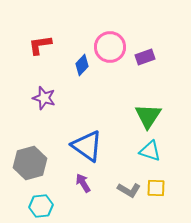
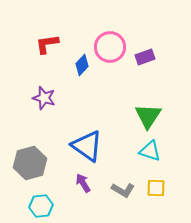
red L-shape: moved 7 px right, 1 px up
gray L-shape: moved 6 px left
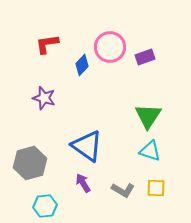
cyan hexagon: moved 4 px right
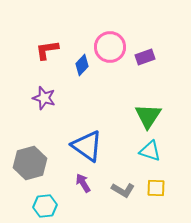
red L-shape: moved 6 px down
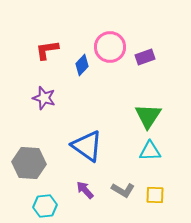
cyan triangle: rotated 20 degrees counterclockwise
gray hexagon: moved 1 px left; rotated 20 degrees clockwise
purple arrow: moved 2 px right, 7 px down; rotated 12 degrees counterclockwise
yellow square: moved 1 px left, 7 px down
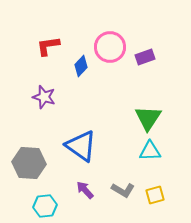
red L-shape: moved 1 px right, 4 px up
blue diamond: moved 1 px left, 1 px down
purple star: moved 1 px up
green triangle: moved 2 px down
blue triangle: moved 6 px left
yellow square: rotated 18 degrees counterclockwise
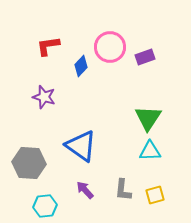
gray L-shape: rotated 65 degrees clockwise
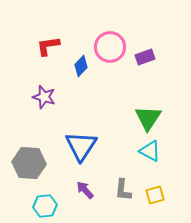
blue triangle: rotated 28 degrees clockwise
cyan triangle: rotated 30 degrees clockwise
